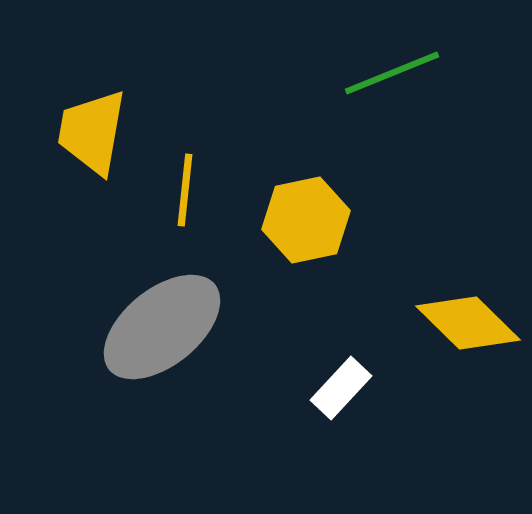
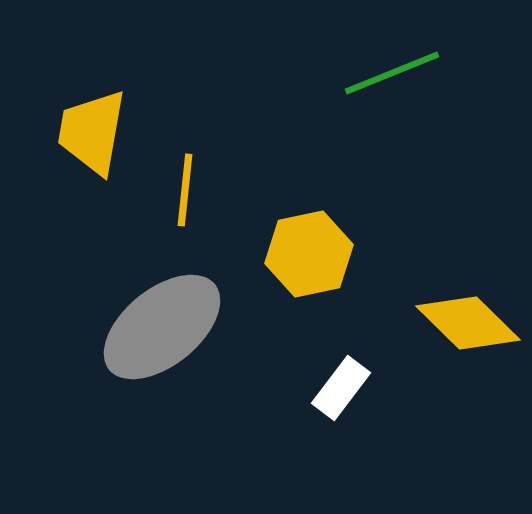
yellow hexagon: moved 3 px right, 34 px down
white rectangle: rotated 6 degrees counterclockwise
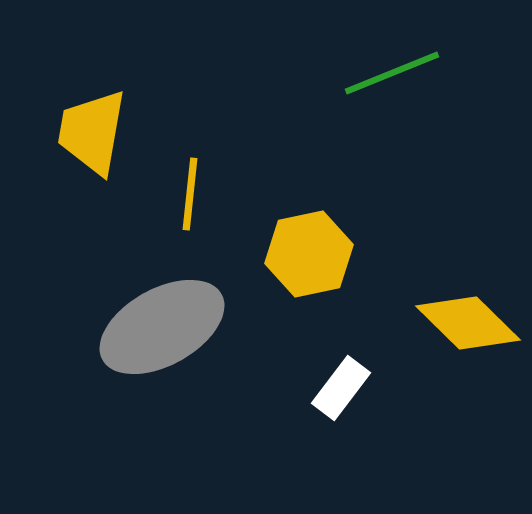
yellow line: moved 5 px right, 4 px down
gray ellipse: rotated 10 degrees clockwise
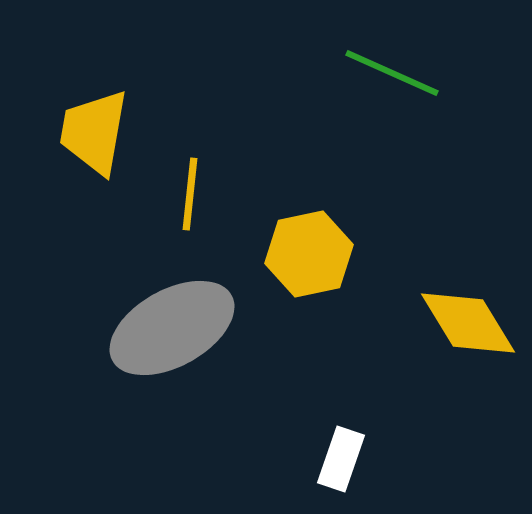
green line: rotated 46 degrees clockwise
yellow trapezoid: moved 2 px right
yellow diamond: rotated 14 degrees clockwise
gray ellipse: moved 10 px right, 1 px down
white rectangle: moved 71 px down; rotated 18 degrees counterclockwise
